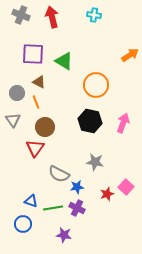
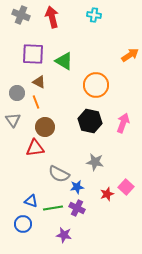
red triangle: rotated 48 degrees clockwise
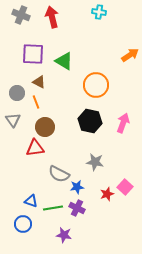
cyan cross: moved 5 px right, 3 px up
pink square: moved 1 px left
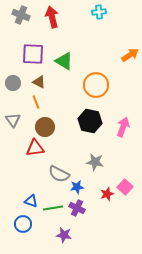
cyan cross: rotated 16 degrees counterclockwise
gray circle: moved 4 px left, 10 px up
pink arrow: moved 4 px down
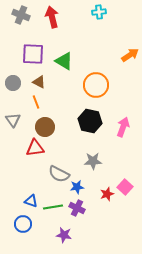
gray star: moved 2 px left, 1 px up; rotated 12 degrees counterclockwise
green line: moved 1 px up
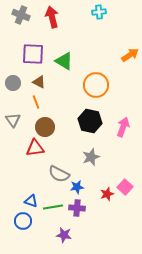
gray star: moved 2 px left, 4 px up; rotated 18 degrees counterclockwise
purple cross: rotated 21 degrees counterclockwise
blue circle: moved 3 px up
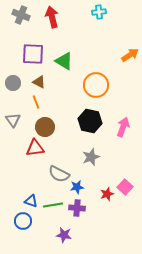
green line: moved 2 px up
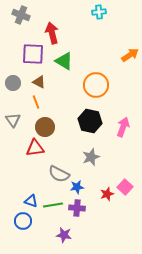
red arrow: moved 16 px down
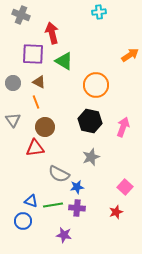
red star: moved 9 px right, 18 px down
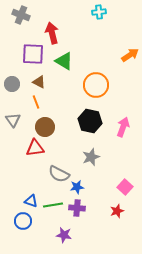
gray circle: moved 1 px left, 1 px down
red star: moved 1 px right, 1 px up
